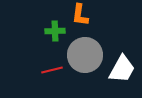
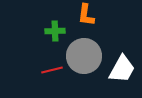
orange L-shape: moved 6 px right
gray circle: moved 1 px left, 1 px down
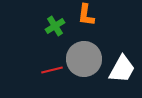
green cross: moved 5 px up; rotated 30 degrees counterclockwise
gray circle: moved 3 px down
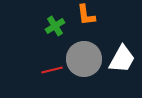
orange L-shape: rotated 15 degrees counterclockwise
white trapezoid: moved 10 px up
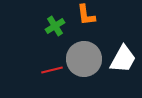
white trapezoid: moved 1 px right
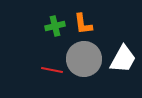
orange L-shape: moved 3 px left, 9 px down
green cross: rotated 18 degrees clockwise
red line: rotated 25 degrees clockwise
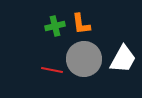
orange L-shape: moved 2 px left
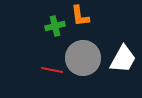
orange L-shape: moved 1 px left, 8 px up
gray circle: moved 1 px left, 1 px up
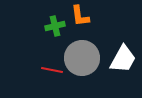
gray circle: moved 1 px left
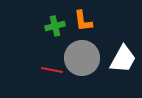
orange L-shape: moved 3 px right, 5 px down
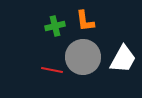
orange L-shape: moved 2 px right
gray circle: moved 1 px right, 1 px up
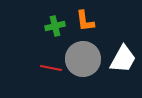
gray circle: moved 2 px down
red line: moved 1 px left, 2 px up
